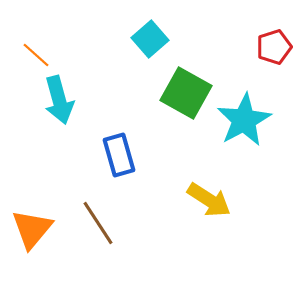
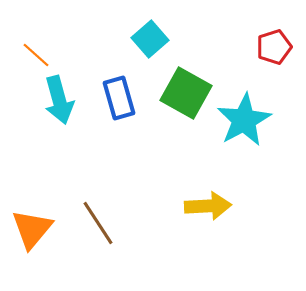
blue rectangle: moved 57 px up
yellow arrow: moved 1 px left, 6 px down; rotated 36 degrees counterclockwise
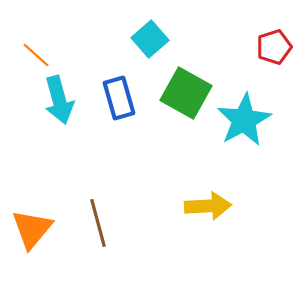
brown line: rotated 18 degrees clockwise
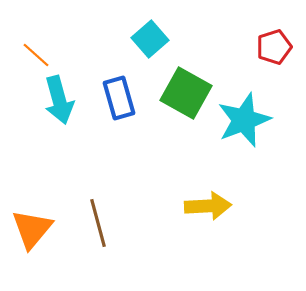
cyan star: rotated 8 degrees clockwise
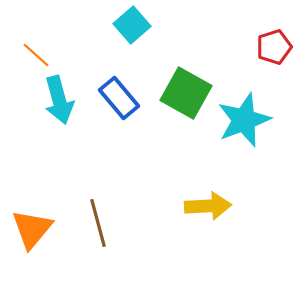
cyan square: moved 18 px left, 14 px up
blue rectangle: rotated 24 degrees counterclockwise
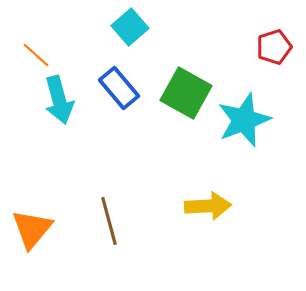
cyan square: moved 2 px left, 2 px down
blue rectangle: moved 10 px up
brown line: moved 11 px right, 2 px up
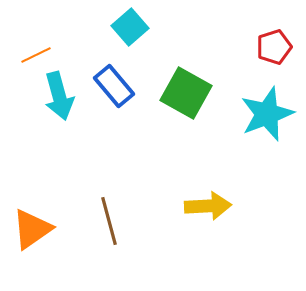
orange line: rotated 68 degrees counterclockwise
blue rectangle: moved 5 px left, 2 px up
cyan arrow: moved 4 px up
cyan star: moved 23 px right, 6 px up
orange triangle: rotated 15 degrees clockwise
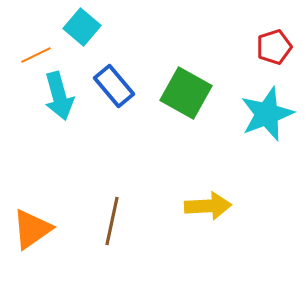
cyan square: moved 48 px left; rotated 9 degrees counterclockwise
brown line: moved 3 px right; rotated 27 degrees clockwise
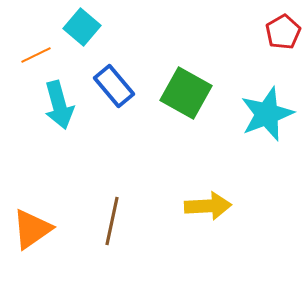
red pentagon: moved 9 px right, 15 px up; rotated 12 degrees counterclockwise
cyan arrow: moved 9 px down
